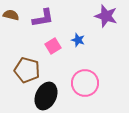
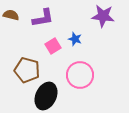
purple star: moved 3 px left; rotated 10 degrees counterclockwise
blue star: moved 3 px left, 1 px up
pink circle: moved 5 px left, 8 px up
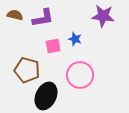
brown semicircle: moved 4 px right
pink square: rotated 21 degrees clockwise
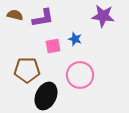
brown pentagon: rotated 15 degrees counterclockwise
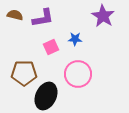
purple star: rotated 25 degrees clockwise
blue star: rotated 16 degrees counterclockwise
pink square: moved 2 px left, 1 px down; rotated 14 degrees counterclockwise
brown pentagon: moved 3 px left, 3 px down
pink circle: moved 2 px left, 1 px up
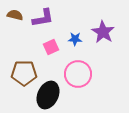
purple star: moved 16 px down
black ellipse: moved 2 px right, 1 px up
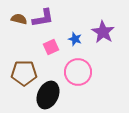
brown semicircle: moved 4 px right, 4 px down
blue star: rotated 16 degrees clockwise
pink circle: moved 2 px up
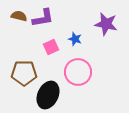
brown semicircle: moved 3 px up
purple star: moved 3 px right, 8 px up; rotated 20 degrees counterclockwise
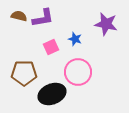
black ellipse: moved 4 px right, 1 px up; rotated 44 degrees clockwise
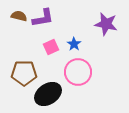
blue star: moved 1 px left, 5 px down; rotated 16 degrees clockwise
black ellipse: moved 4 px left; rotated 12 degrees counterclockwise
